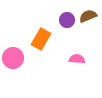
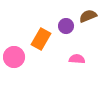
purple circle: moved 1 px left, 6 px down
pink circle: moved 1 px right, 1 px up
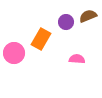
purple circle: moved 4 px up
pink circle: moved 4 px up
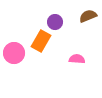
purple circle: moved 11 px left
orange rectangle: moved 2 px down
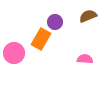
orange rectangle: moved 2 px up
pink semicircle: moved 8 px right
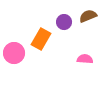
purple circle: moved 9 px right
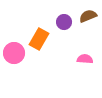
orange rectangle: moved 2 px left
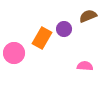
purple circle: moved 7 px down
orange rectangle: moved 3 px right, 1 px up
pink semicircle: moved 7 px down
